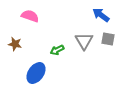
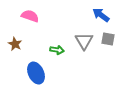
brown star: rotated 16 degrees clockwise
green arrow: rotated 144 degrees counterclockwise
blue ellipse: rotated 60 degrees counterclockwise
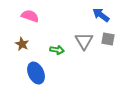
brown star: moved 7 px right
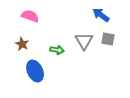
blue ellipse: moved 1 px left, 2 px up
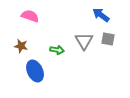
brown star: moved 1 px left, 2 px down; rotated 16 degrees counterclockwise
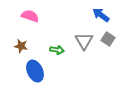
gray square: rotated 24 degrees clockwise
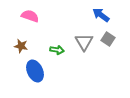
gray triangle: moved 1 px down
